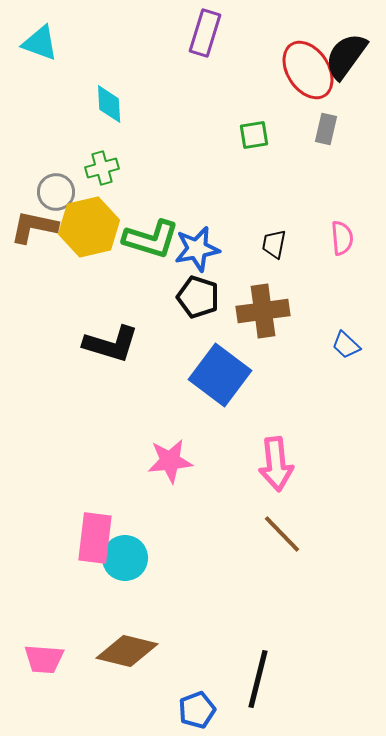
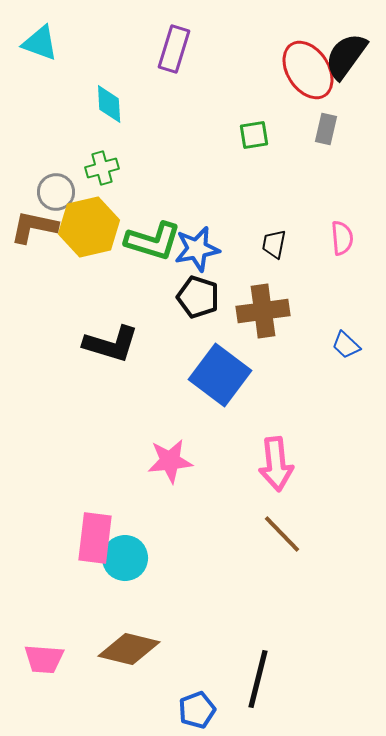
purple rectangle: moved 31 px left, 16 px down
green L-shape: moved 2 px right, 2 px down
brown diamond: moved 2 px right, 2 px up
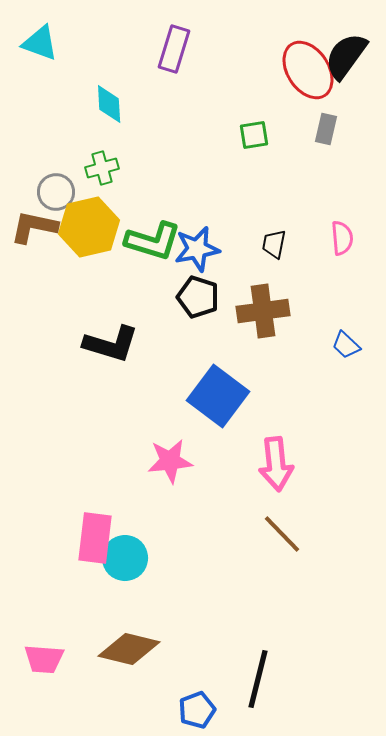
blue square: moved 2 px left, 21 px down
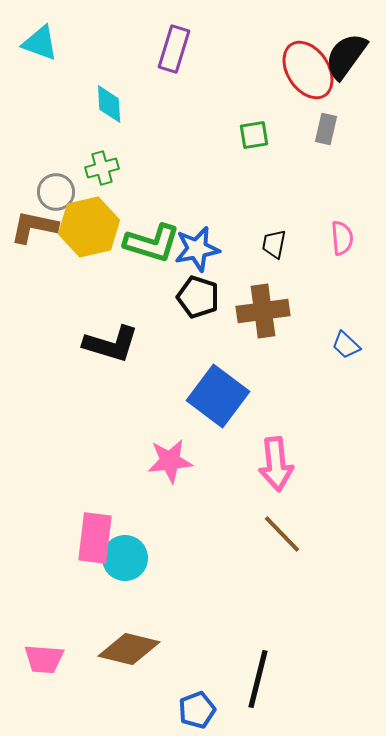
green L-shape: moved 1 px left, 2 px down
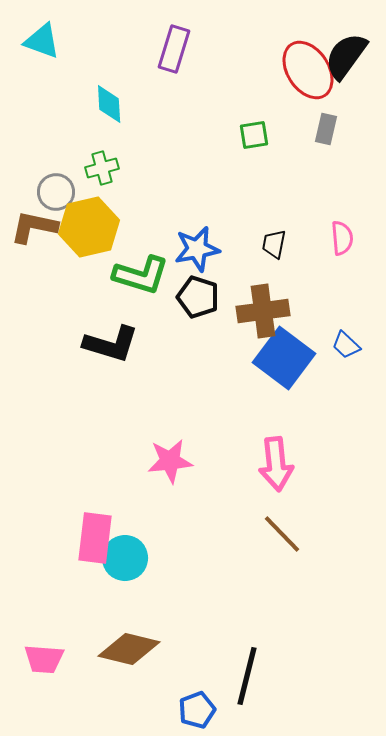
cyan triangle: moved 2 px right, 2 px up
green L-shape: moved 11 px left, 32 px down
blue square: moved 66 px right, 38 px up
black line: moved 11 px left, 3 px up
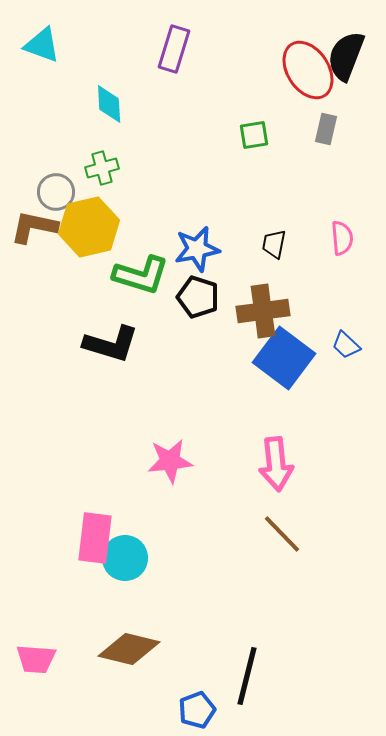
cyan triangle: moved 4 px down
black semicircle: rotated 15 degrees counterclockwise
pink trapezoid: moved 8 px left
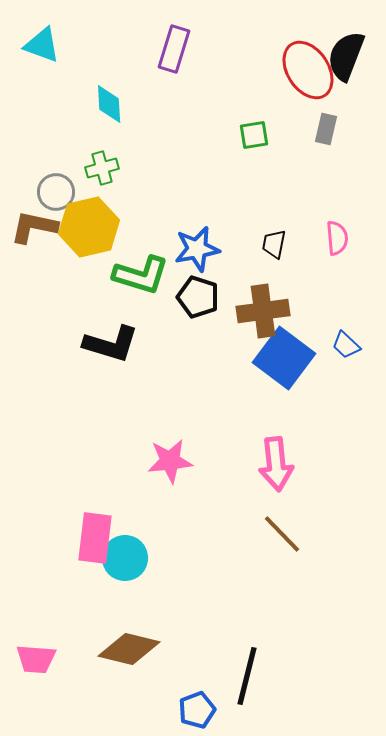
pink semicircle: moved 5 px left
